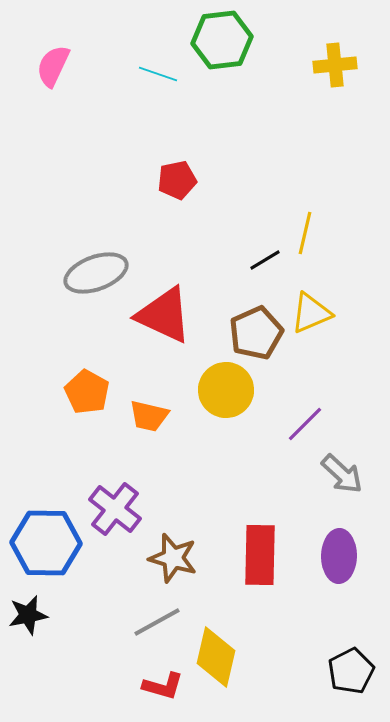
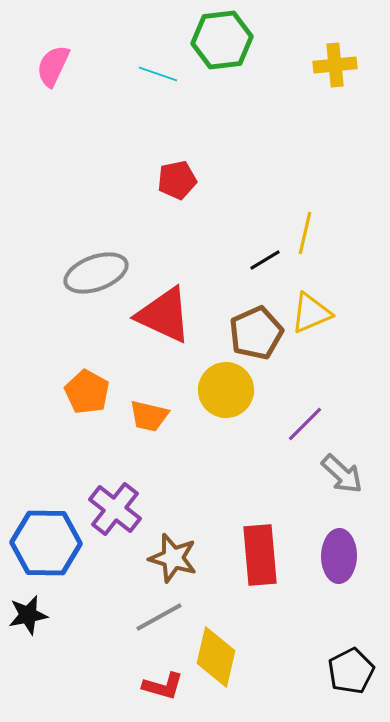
red rectangle: rotated 6 degrees counterclockwise
gray line: moved 2 px right, 5 px up
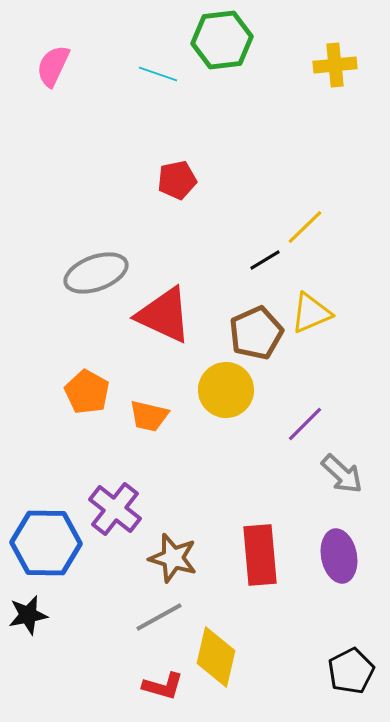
yellow line: moved 6 px up; rotated 33 degrees clockwise
purple ellipse: rotated 12 degrees counterclockwise
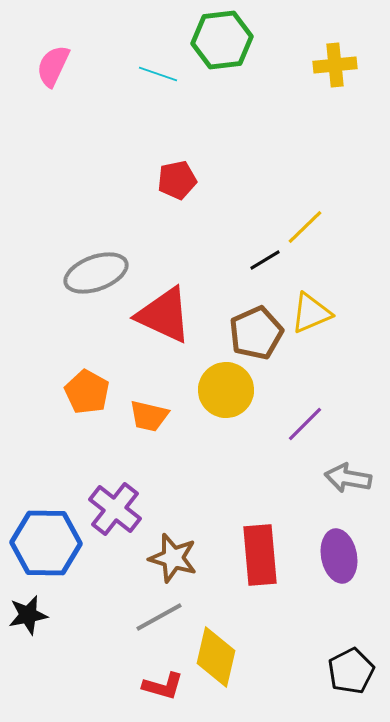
gray arrow: moved 6 px right, 4 px down; rotated 147 degrees clockwise
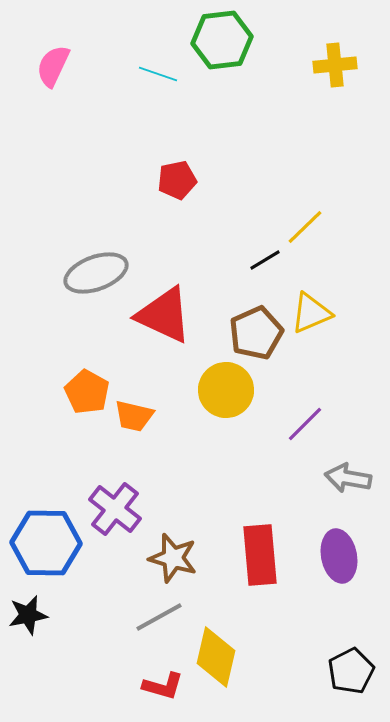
orange trapezoid: moved 15 px left
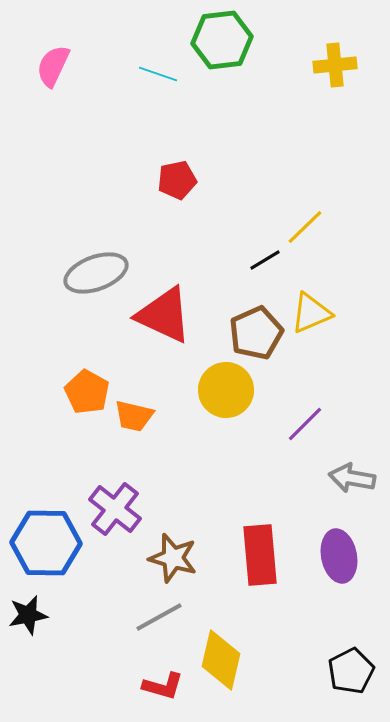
gray arrow: moved 4 px right
yellow diamond: moved 5 px right, 3 px down
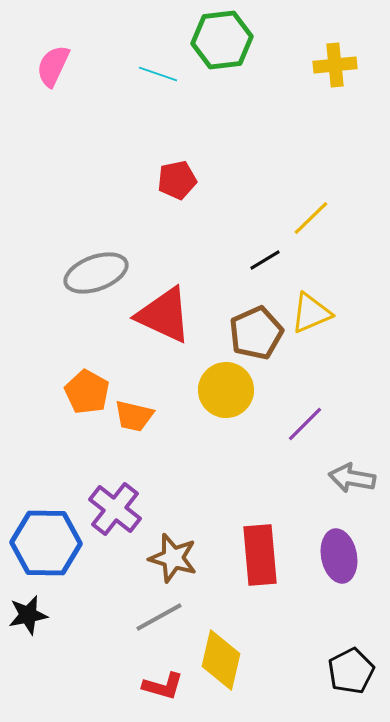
yellow line: moved 6 px right, 9 px up
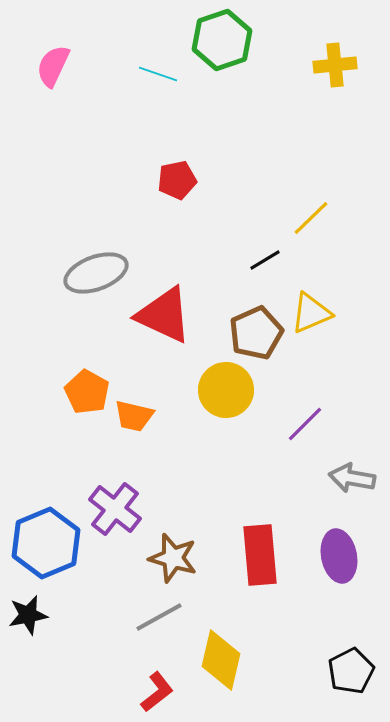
green hexagon: rotated 12 degrees counterclockwise
blue hexagon: rotated 24 degrees counterclockwise
red L-shape: moved 6 px left, 6 px down; rotated 54 degrees counterclockwise
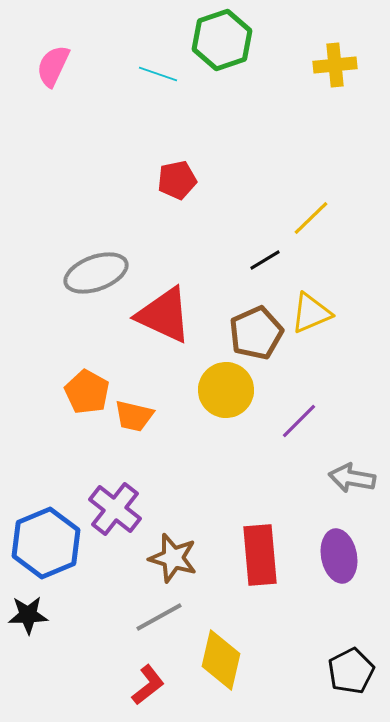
purple line: moved 6 px left, 3 px up
black star: rotated 9 degrees clockwise
red L-shape: moved 9 px left, 7 px up
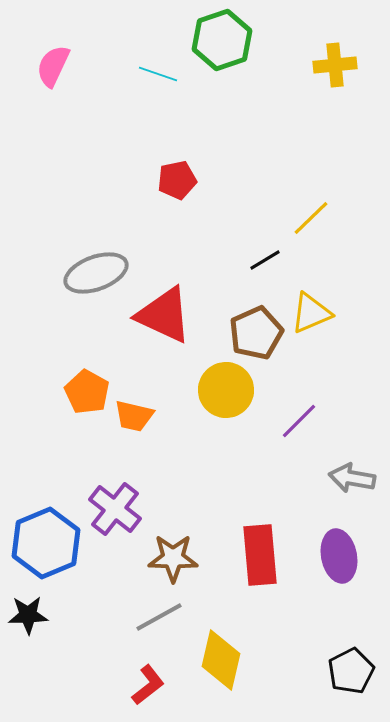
brown star: rotated 15 degrees counterclockwise
